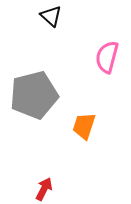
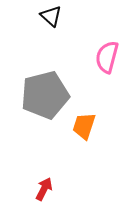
gray pentagon: moved 11 px right
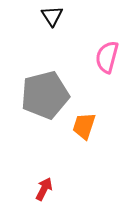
black triangle: moved 1 px right; rotated 15 degrees clockwise
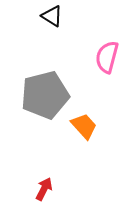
black triangle: rotated 25 degrees counterclockwise
orange trapezoid: rotated 120 degrees clockwise
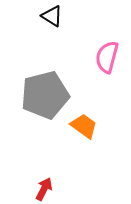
orange trapezoid: rotated 12 degrees counterclockwise
